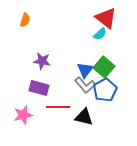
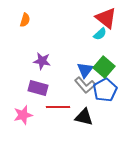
purple rectangle: moved 1 px left
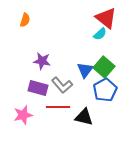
gray L-shape: moved 23 px left
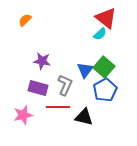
orange semicircle: rotated 152 degrees counterclockwise
gray L-shape: moved 3 px right; rotated 115 degrees counterclockwise
